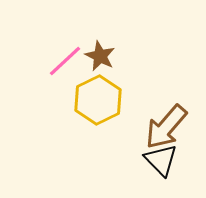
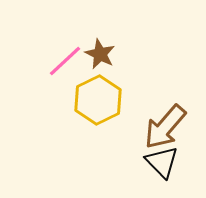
brown star: moved 2 px up
brown arrow: moved 1 px left
black triangle: moved 1 px right, 2 px down
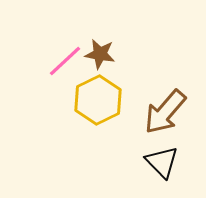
brown star: rotated 16 degrees counterclockwise
brown arrow: moved 15 px up
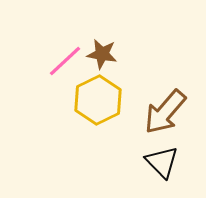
brown star: moved 2 px right
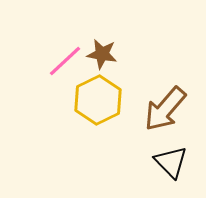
brown arrow: moved 3 px up
black triangle: moved 9 px right
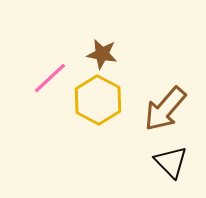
pink line: moved 15 px left, 17 px down
yellow hexagon: rotated 6 degrees counterclockwise
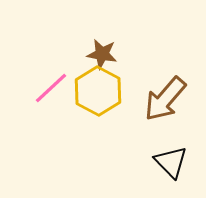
pink line: moved 1 px right, 10 px down
yellow hexagon: moved 9 px up
brown arrow: moved 10 px up
